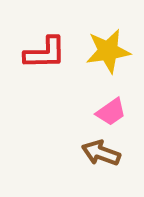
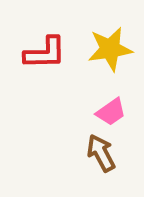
yellow star: moved 2 px right, 2 px up
brown arrow: rotated 42 degrees clockwise
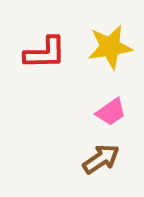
yellow star: moved 2 px up
brown arrow: moved 6 px down; rotated 84 degrees clockwise
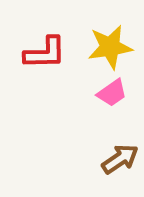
pink trapezoid: moved 1 px right, 19 px up
brown arrow: moved 19 px right
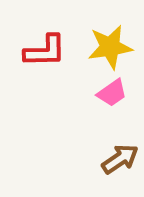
red L-shape: moved 2 px up
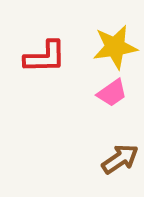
yellow star: moved 5 px right
red L-shape: moved 6 px down
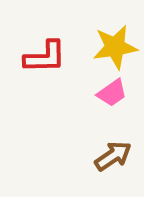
brown arrow: moved 7 px left, 3 px up
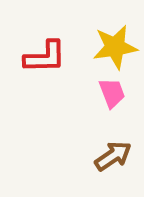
pink trapezoid: rotated 76 degrees counterclockwise
